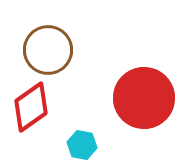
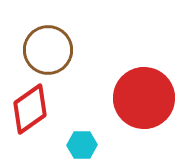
red diamond: moved 1 px left, 2 px down
cyan hexagon: rotated 12 degrees counterclockwise
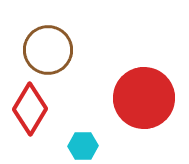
red diamond: rotated 24 degrees counterclockwise
cyan hexagon: moved 1 px right, 1 px down
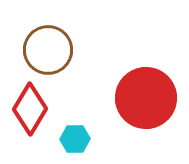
red circle: moved 2 px right
cyan hexagon: moved 8 px left, 7 px up
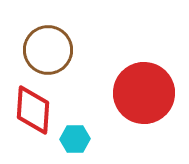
red circle: moved 2 px left, 5 px up
red diamond: moved 3 px right, 1 px down; rotated 27 degrees counterclockwise
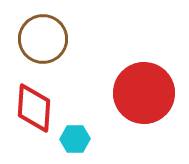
brown circle: moved 5 px left, 11 px up
red diamond: moved 1 px right, 2 px up
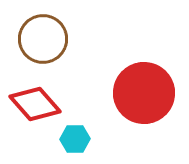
red diamond: moved 1 px right, 4 px up; rotated 45 degrees counterclockwise
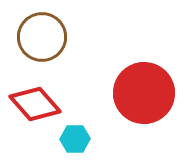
brown circle: moved 1 px left, 2 px up
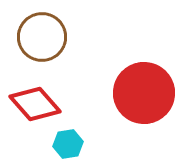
cyan hexagon: moved 7 px left, 5 px down; rotated 8 degrees counterclockwise
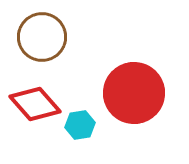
red circle: moved 10 px left
cyan hexagon: moved 12 px right, 19 px up
